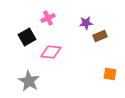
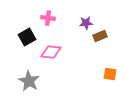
pink cross: rotated 32 degrees clockwise
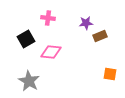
black square: moved 1 px left, 2 px down
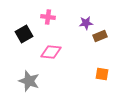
pink cross: moved 1 px up
black square: moved 2 px left, 5 px up
orange square: moved 8 px left
gray star: rotated 10 degrees counterclockwise
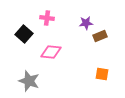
pink cross: moved 1 px left, 1 px down
black square: rotated 18 degrees counterclockwise
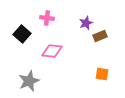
purple star: rotated 16 degrees counterclockwise
black square: moved 2 px left
pink diamond: moved 1 px right, 1 px up
gray star: rotated 30 degrees clockwise
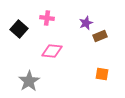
black square: moved 3 px left, 5 px up
gray star: rotated 10 degrees counterclockwise
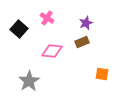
pink cross: rotated 24 degrees clockwise
brown rectangle: moved 18 px left, 6 px down
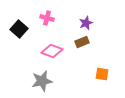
pink cross: rotated 16 degrees counterclockwise
pink diamond: rotated 15 degrees clockwise
gray star: moved 13 px right; rotated 20 degrees clockwise
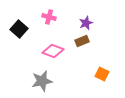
pink cross: moved 2 px right, 1 px up
brown rectangle: moved 1 px up
pink diamond: moved 1 px right
orange square: rotated 16 degrees clockwise
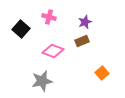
purple star: moved 1 px left, 1 px up
black square: moved 2 px right
orange square: moved 1 px up; rotated 24 degrees clockwise
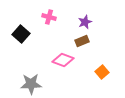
black square: moved 5 px down
pink diamond: moved 10 px right, 9 px down
orange square: moved 1 px up
gray star: moved 11 px left, 3 px down; rotated 10 degrees clockwise
